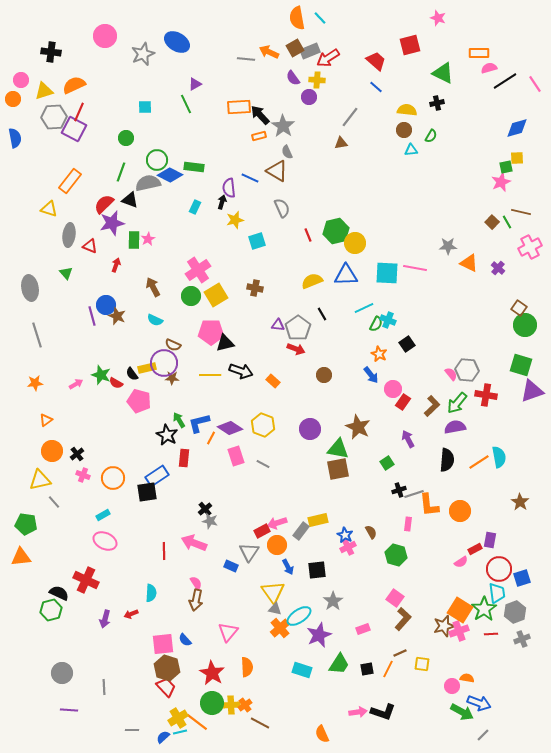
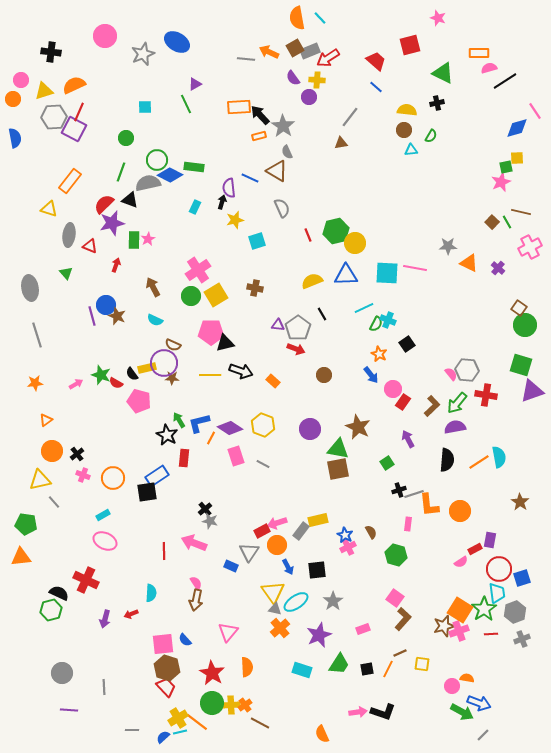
pink line at (535, 84): moved 27 px down
cyan ellipse at (299, 616): moved 3 px left, 14 px up
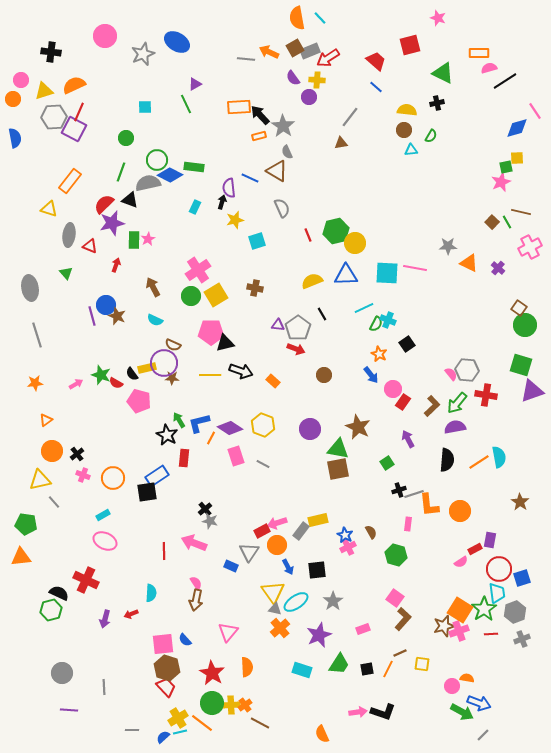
orange line at (197, 722): moved 5 px right, 1 px down
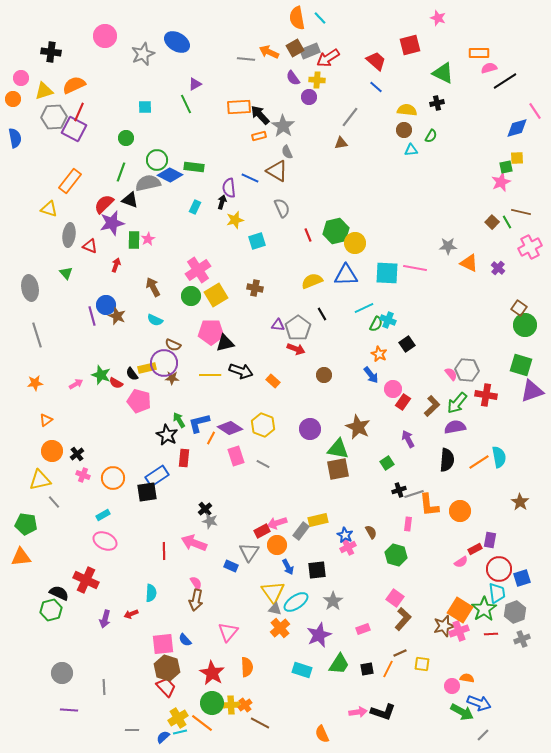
pink circle at (21, 80): moved 2 px up
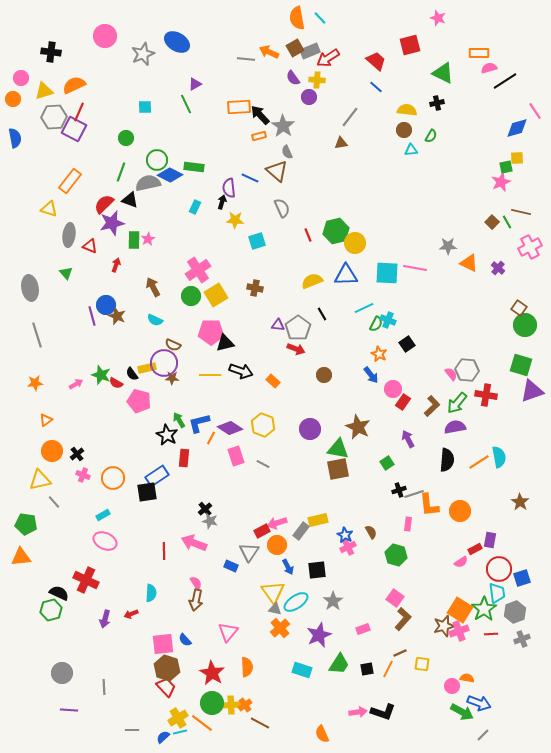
brown triangle at (277, 171): rotated 10 degrees clockwise
yellow star at (235, 220): rotated 18 degrees clockwise
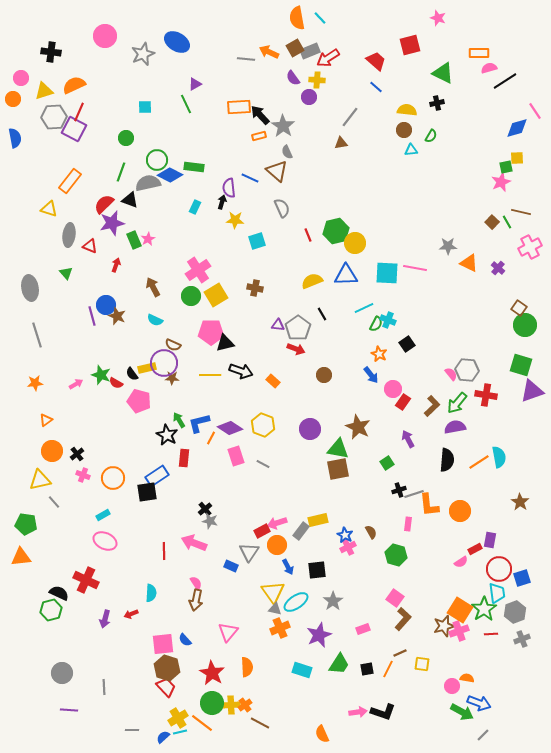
green rectangle at (134, 240): rotated 24 degrees counterclockwise
orange cross at (280, 628): rotated 18 degrees clockwise
